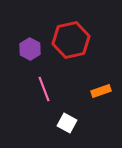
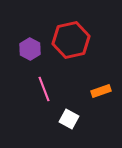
white square: moved 2 px right, 4 px up
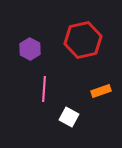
red hexagon: moved 12 px right
pink line: rotated 25 degrees clockwise
white square: moved 2 px up
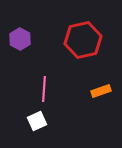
purple hexagon: moved 10 px left, 10 px up
white square: moved 32 px left, 4 px down; rotated 36 degrees clockwise
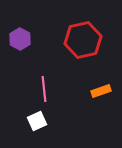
pink line: rotated 10 degrees counterclockwise
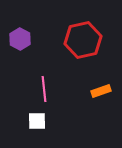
white square: rotated 24 degrees clockwise
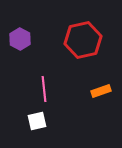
white square: rotated 12 degrees counterclockwise
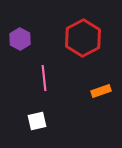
red hexagon: moved 2 px up; rotated 15 degrees counterclockwise
pink line: moved 11 px up
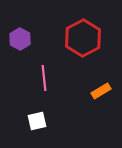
orange rectangle: rotated 12 degrees counterclockwise
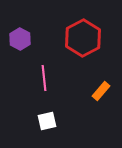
orange rectangle: rotated 18 degrees counterclockwise
white square: moved 10 px right
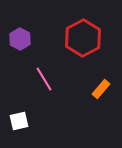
pink line: moved 1 px down; rotated 25 degrees counterclockwise
orange rectangle: moved 2 px up
white square: moved 28 px left
